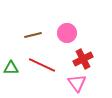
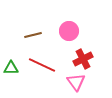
pink circle: moved 2 px right, 2 px up
pink triangle: moved 1 px left, 1 px up
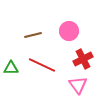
pink triangle: moved 2 px right, 3 px down
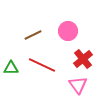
pink circle: moved 1 px left
brown line: rotated 12 degrees counterclockwise
red cross: rotated 12 degrees counterclockwise
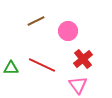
brown line: moved 3 px right, 14 px up
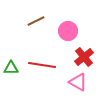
red cross: moved 1 px right, 2 px up
red line: rotated 16 degrees counterclockwise
pink triangle: moved 3 px up; rotated 24 degrees counterclockwise
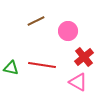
green triangle: rotated 14 degrees clockwise
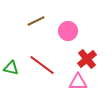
red cross: moved 3 px right, 2 px down
red line: rotated 28 degrees clockwise
pink triangle: rotated 30 degrees counterclockwise
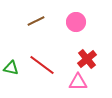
pink circle: moved 8 px right, 9 px up
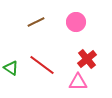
brown line: moved 1 px down
green triangle: rotated 21 degrees clockwise
